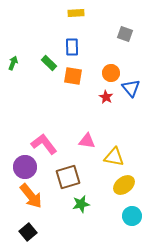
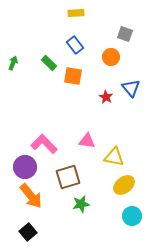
blue rectangle: moved 3 px right, 2 px up; rotated 36 degrees counterclockwise
orange circle: moved 16 px up
pink L-shape: rotated 8 degrees counterclockwise
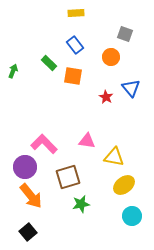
green arrow: moved 8 px down
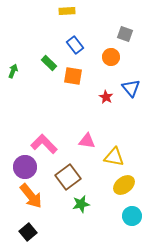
yellow rectangle: moved 9 px left, 2 px up
brown square: rotated 20 degrees counterclockwise
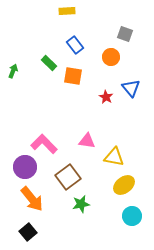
orange arrow: moved 1 px right, 3 px down
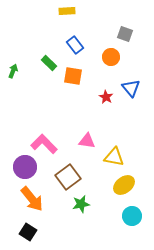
black square: rotated 18 degrees counterclockwise
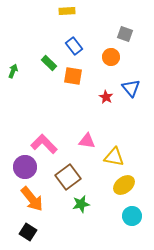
blue rectangle: moved 1 px left, 1 px down
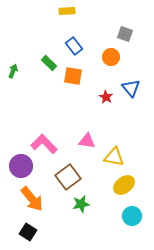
purple circle: moved 4 px left, 1 px up
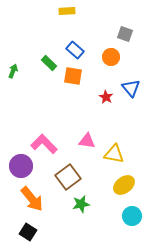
blue rectangle: moved 1 px right, 4 px down; rotated 12 degrees counterclockwise
yellow triangle: moved 3 px up
